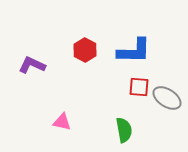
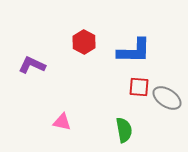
red hexagon: moved 1 px left, 8 px up
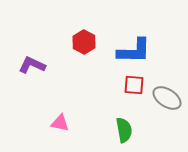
red square: moved 5 px left, 2 px up
pink triangle: moved 2 px left, 1 px down
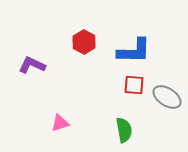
gray ellipse: moved 1 px up
pink triangle: rotated 30 degrees counterclockwise
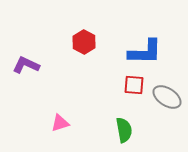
blue L-shape: moved 11 px right, 1 px down
purple L-shape: moved 6 px left
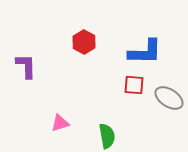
purple L-shape: moved 1 px down; rotated 64 degrees clockwise
gray ellipse: moved 2 px right, 1 px down
green semicircle: moved 17 px left, 6 px down
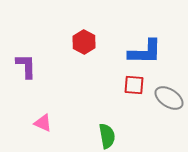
pink triangle: moved 17 px left; rotated 42 degrees clockwise
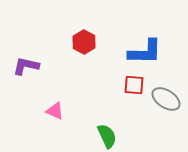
purple L-shape: rotated 76 degrees counterclockwise
gray ellipse: moved 3 px left, 1 px down
pink triangle: moved 12 px right, 12 px up
green semicircle: rotated 15 degrees counterclockwise
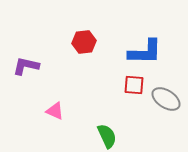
red hexagon: rotated 25 degrees clockwise
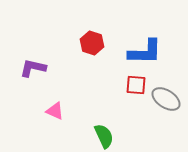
red hexagon: moved 8 px right, 1 px down; rotated 25 degrees clockwise
purple L-shape: moved 7 px right, 2 px down
red square: moved 2 px right
green semicircle: moved 3 px left
